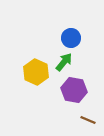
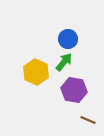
blue circle: moved 3 px left, 1 px down
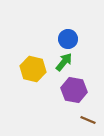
yellow hexagon: moved 3 px left, 3 px up; rotated 10 degrees counterclockwise
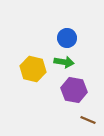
blue circle: moved 1 px left, 1 px up
green arrow: rotated 60 degrees clockwise
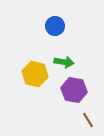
blue circle: moved 12 px left, 12 px up
yellow hexagon: moved 2 px right, 5 px down
brown line: rotated 35 degrees clockwise
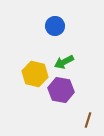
green arrow: rotated 144 degrees clockwise
purple hexagon: moved 13 px left
brown line: rotated 49 degrees clockwise
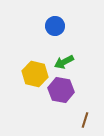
brown line: moved 3 px left
